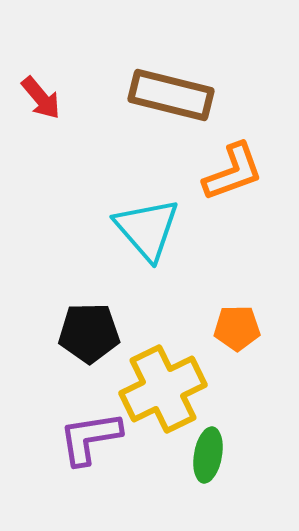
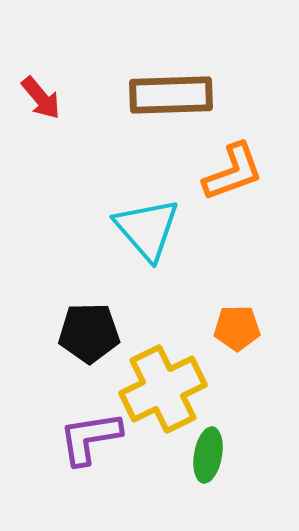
brown rectangle: rotated 16 degrees counterclockwise
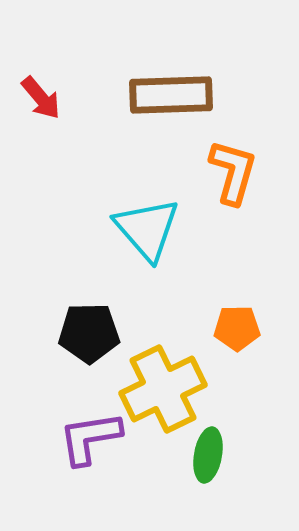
orange L-shape: rotated 54 degrees counterclockwise
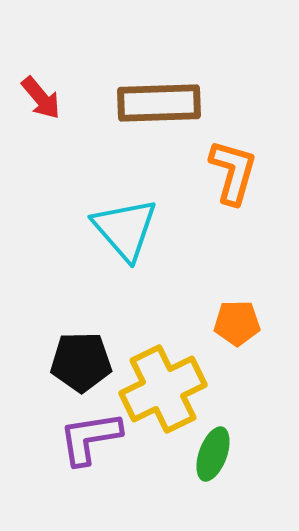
brown rectangle: moved 12 px left, 8 px down
cyan triangle: moved 22 px left
orange pentagon: moved 5 px up
black pentagon: moved 8 px left, 29 px down
green ellipse: moved 5 px right, 1 px up; rotated 10 degrees clockwise
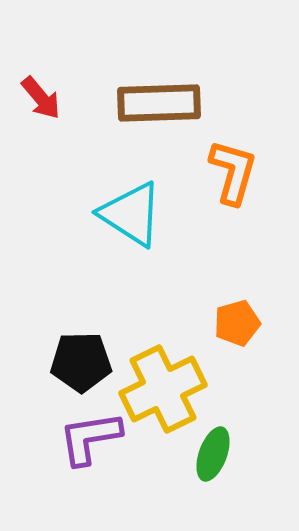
cyan triangle: moved 6 px right, 15 px up; rotated 16 degrees counterclockwise
orange pentagon: rotated 15 degrees counterclockwise
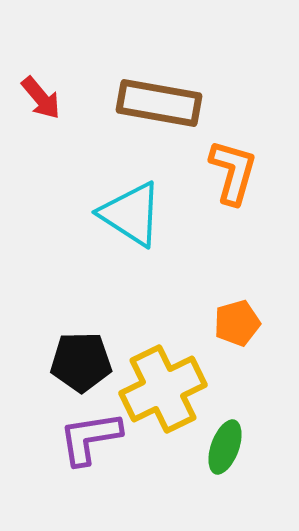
brown rectangle: rotated 12 degrees clockwise
green ellipse: moved 12 px right, 7 px up
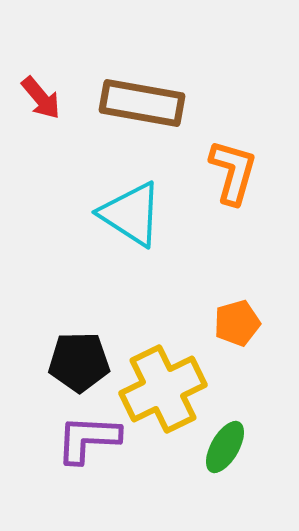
brown rectangle: moved 17 px left
black pentagon: moved 2 px left
purple L-shape: moved 2 px left, 1 px down; rotated 12 degrees clockwise
green ellipse: rotated 10 degrees clockwise
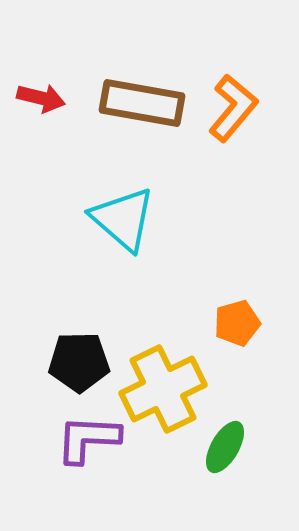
red arrow: rotated 36 degrees counterclockwise
orange L-shape: moved 64 px up; rotated 24 degrees clockwise
cyan triangle: moved 8 px left, 5 px down; rotated 8 degrees clockwise
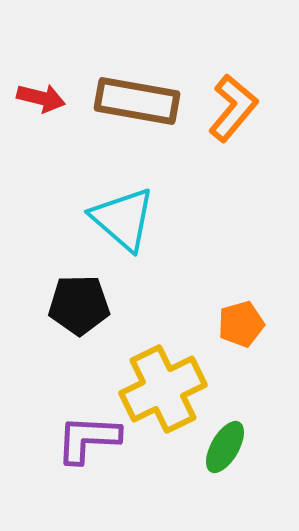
brown rectangle: moved 5 px left, 2 px up
orange pentagon: moved 4 px right, 1 px down
black pentagon: moved 57 px up
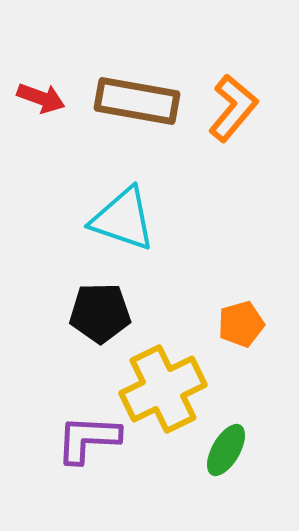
red arrow: rotated 6 degrees clockwise
cyan triangle: rotated 22 degrees counterclockwise
black pentagon: moved 21 px right, 8 px down
green ellipse: moved 1 px right, 3 px down
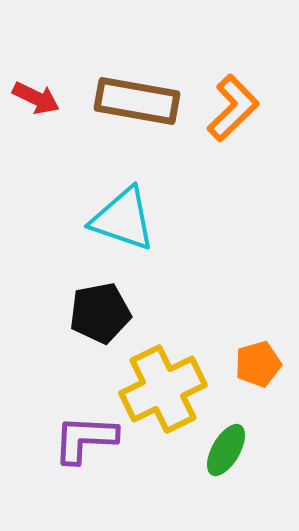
red arrow: moved 5 px left; rotated 6 degrees clockwise
orange L-shape: rotated 6 degrees clockwise
black pentagon: rotated 10 degrees counterclockwise
orange pentagon: moved 17 px right, 40 px down
purple L-shape: moved 3 px left
